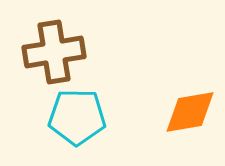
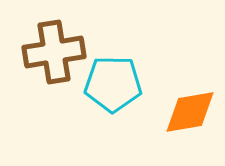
cyan pentagon: moved 36 px right, 33 px up
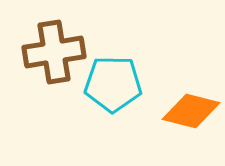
orange diamond: moved 1 px right, 1 px up; rotated 24 degrees clockwise
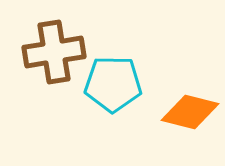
orange diamond: moved 1 px left, 1 px down
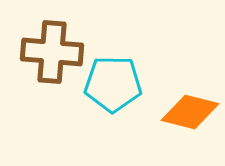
brown cross: moved 2 px left; rotated 14 degrees clockwise
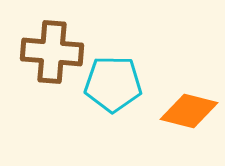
orange diamond: moved 1 px left, 1 px up
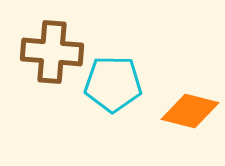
orange diamond: moved 1 px right
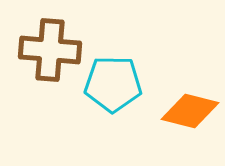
brown cross: moved 2 px left, 2 px up
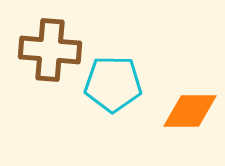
orange diamond: rotated 14 degrees counterclockwise
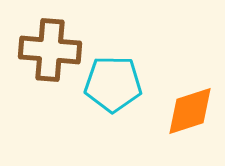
orange diamond: rotated 18 degrees counterclockwise
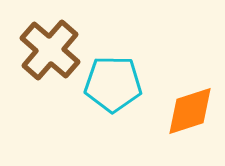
brown cross: rotated 36 degrees clockwise
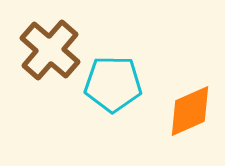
orange diamond: rotated 6 degrees counterclockwise
